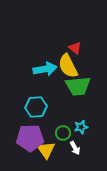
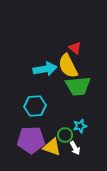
cyan hexagon: moved 1 px left, 1 px up
cyan star: moved 1 px left, 1 px up
green circle: moved 2 px right, 2 px down
purple pentagon: moved 1 px right, 2 px down
yellow triangle: moved 6 px right, 3 px up; rotated 36 degrees counterclockwise
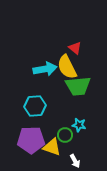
yellow semicircle: moved 1 px left, 1 px down
cyan star: moved 1 px left, 1 px up; rotated 24 degrees clockwise
white arrow: moved 13 px down
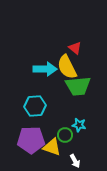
cyan arrow: rotated 10 degrees clockwise
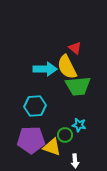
white arrow: rotated 24 degrees clockwise
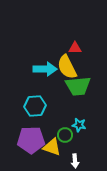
red triangle: rotated 40 degrees counterclockwise
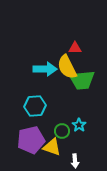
green trapezoid: moved 4 px right, 6 px up
cyan star: rotated 24 degrees clockwise
green circle: moved 3 px left, 4 px up
purple pentagon: rotated 12 degrees counterclockwise
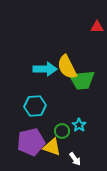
red triangle: moved 22 px right, 21 px up
purple pentagon: moved 2 px down
white arrow: moved 2 px up; rotated 32 degrees counterclockwise
